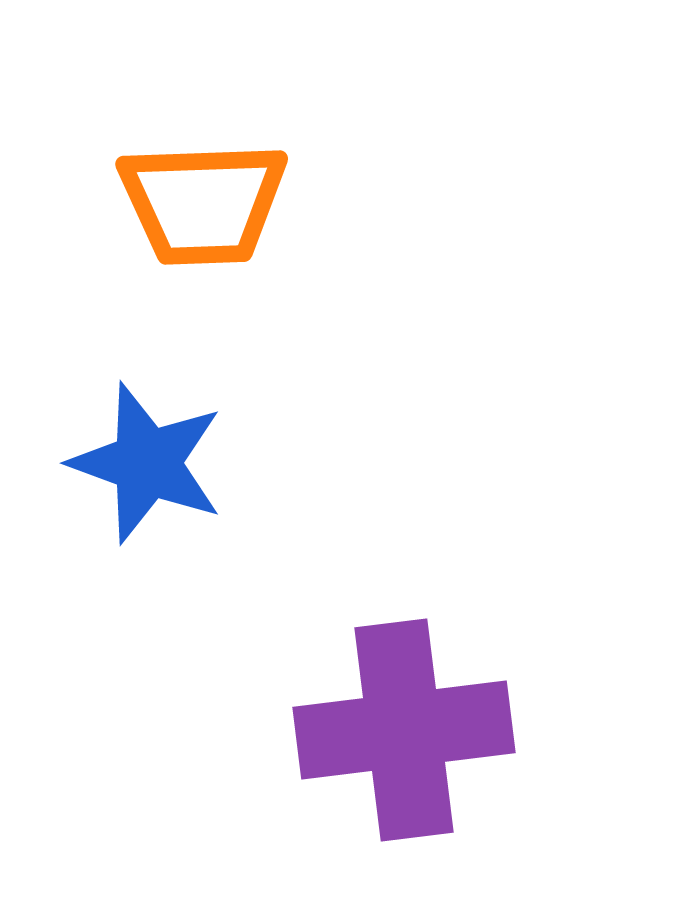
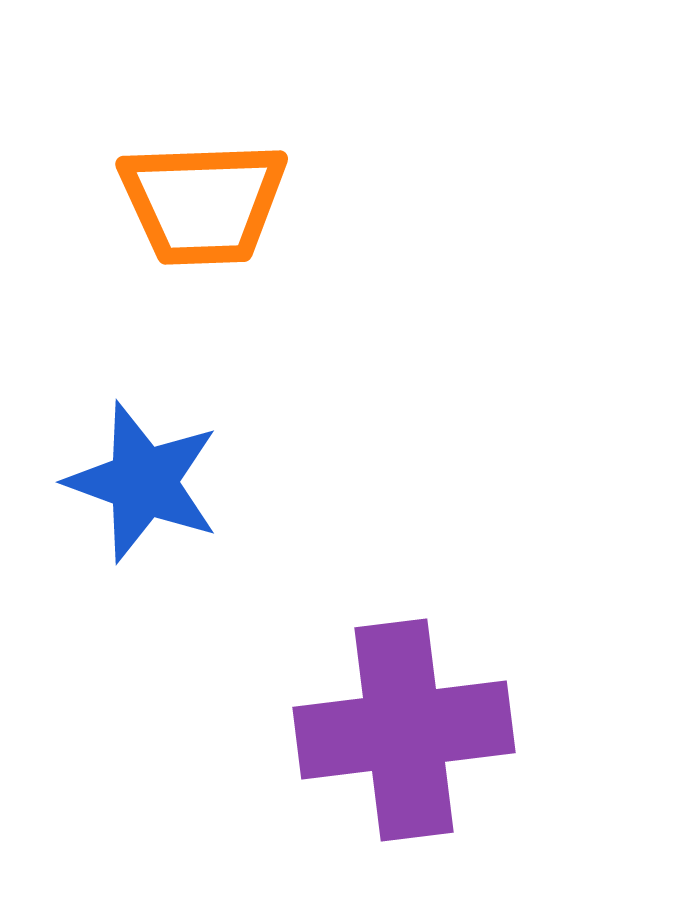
blue star: moved 4 px left, 19 px down
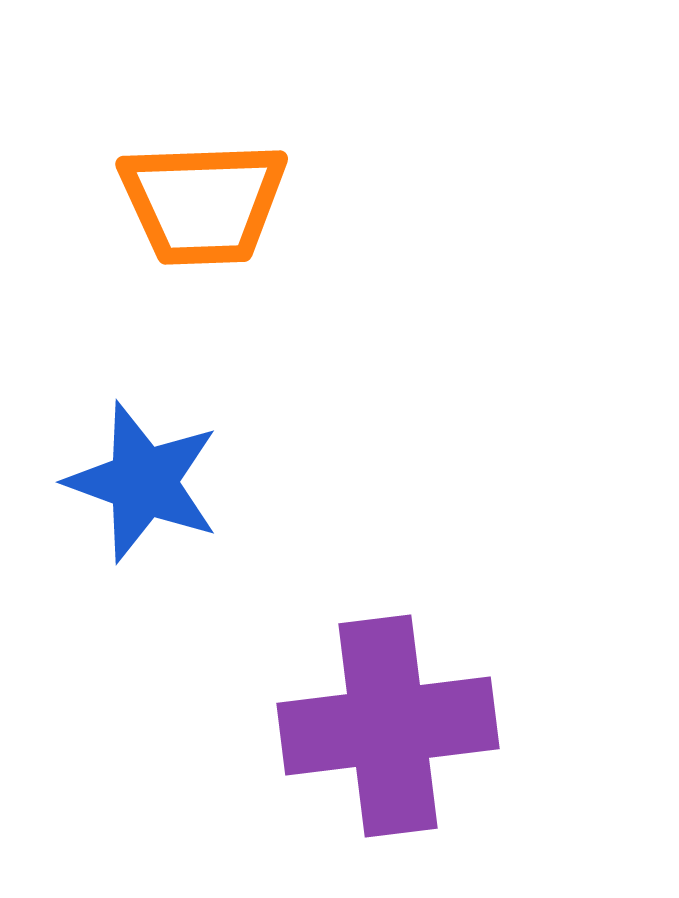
purple cross: moved 16 px left, 4 px up
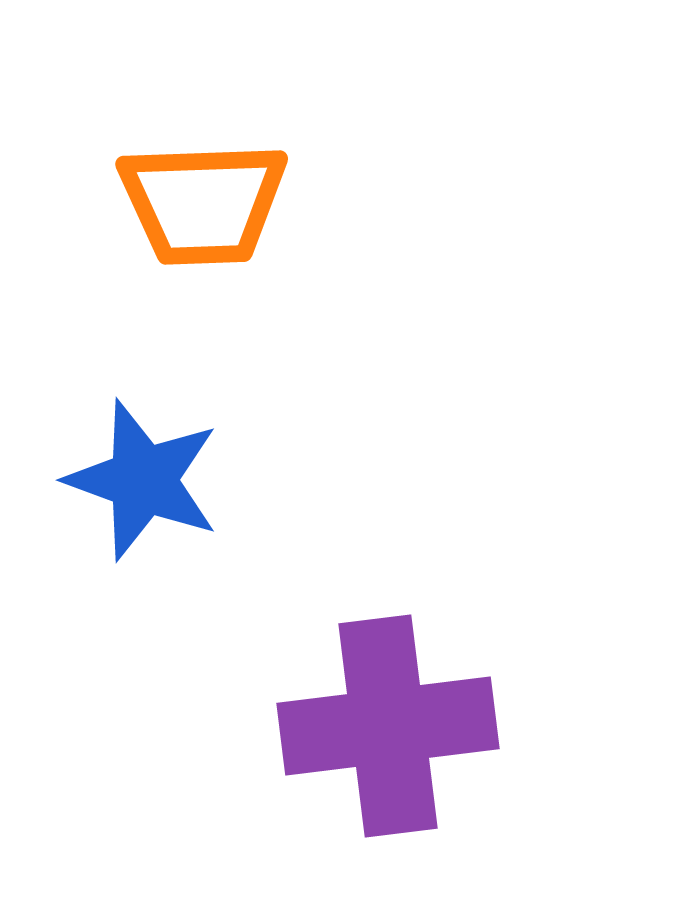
blue star: moved 2 px up
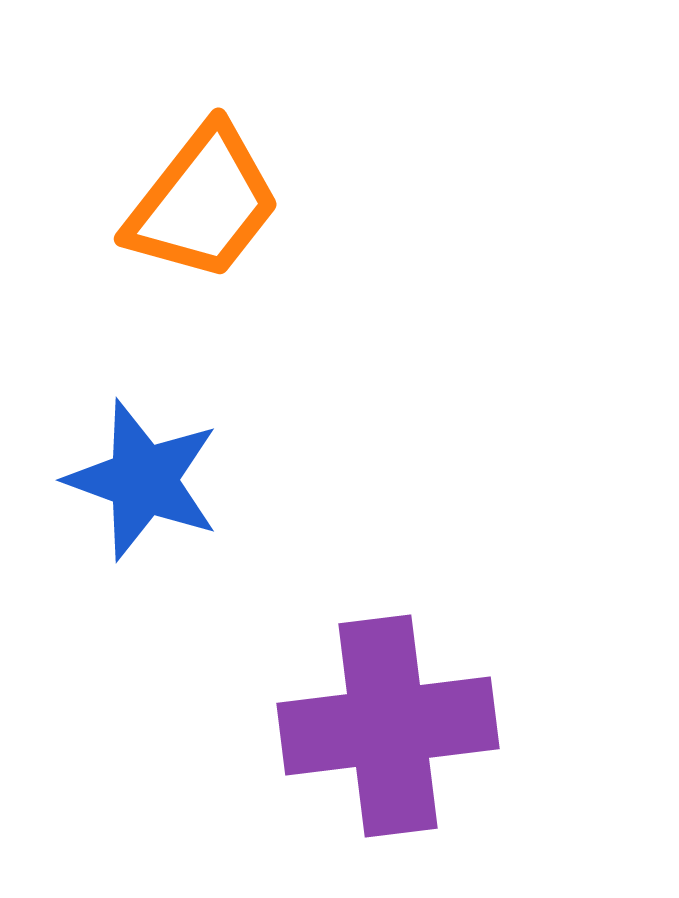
orange trapezoid: rotated 50 degrees counterclockwise
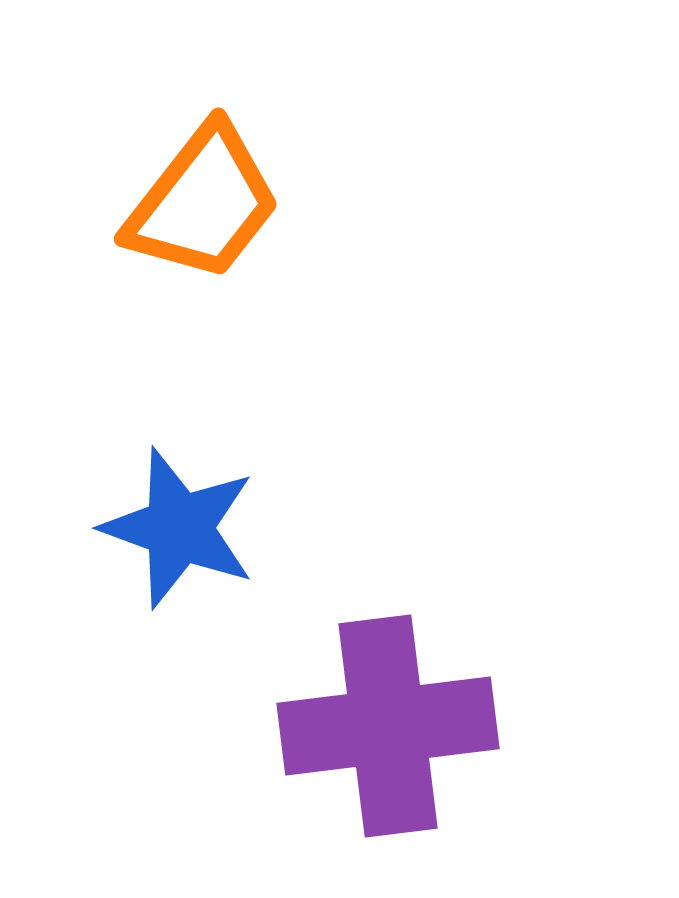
blue star: moved 36 px right, 48 px down
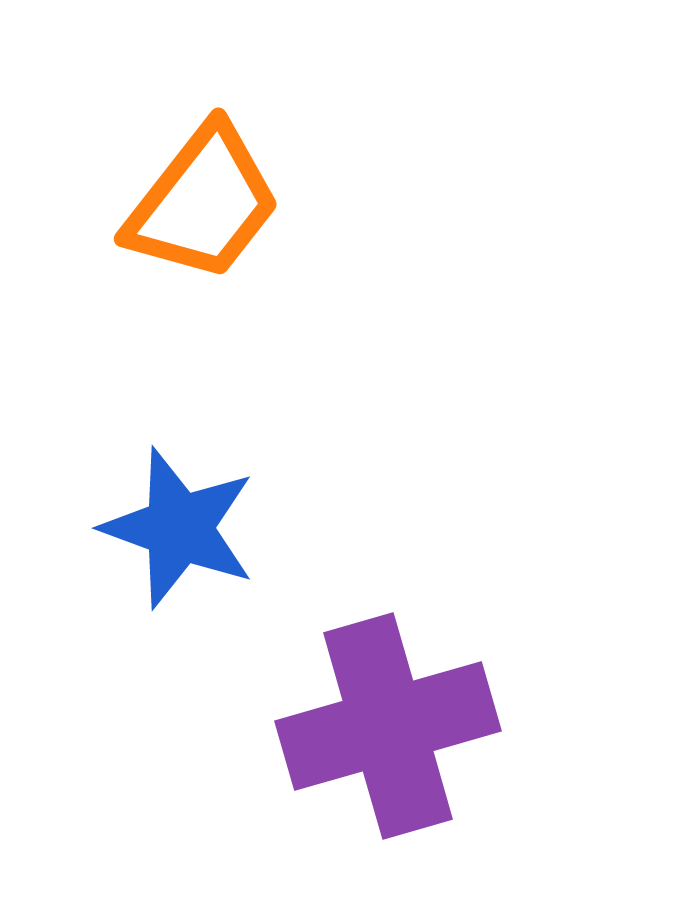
purple cross: rotated 9 degrees counterclockwise
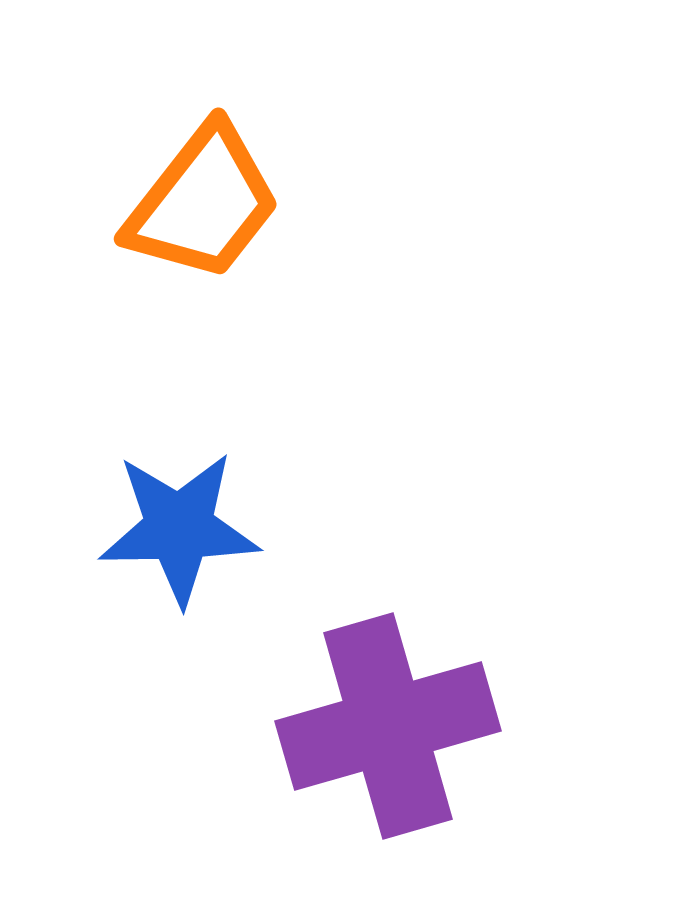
blue star: rotated 21 degrees counterclockwise
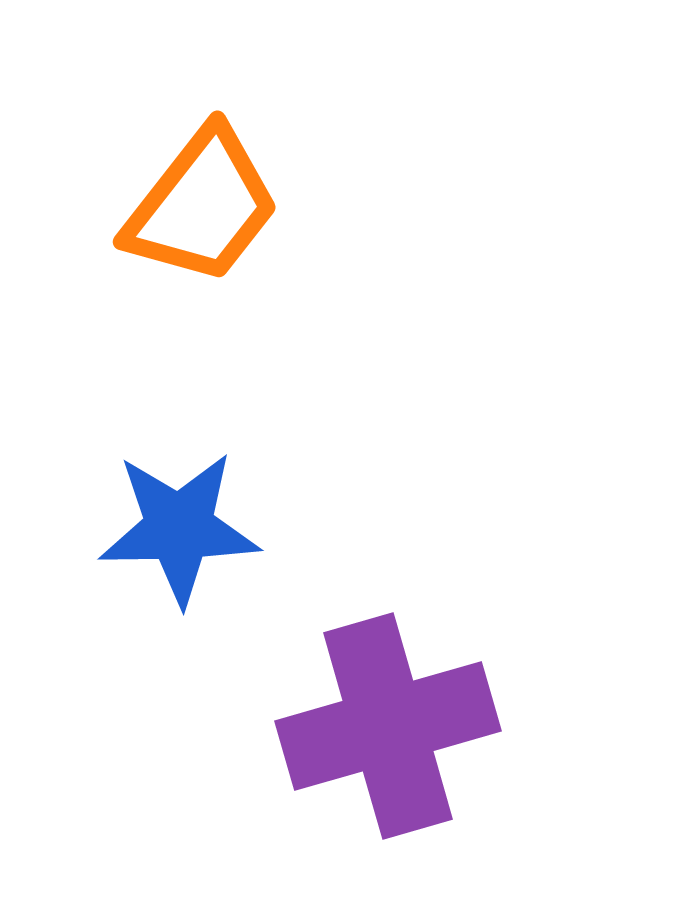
orange trapezoid: moved 1 px left, 3 px down
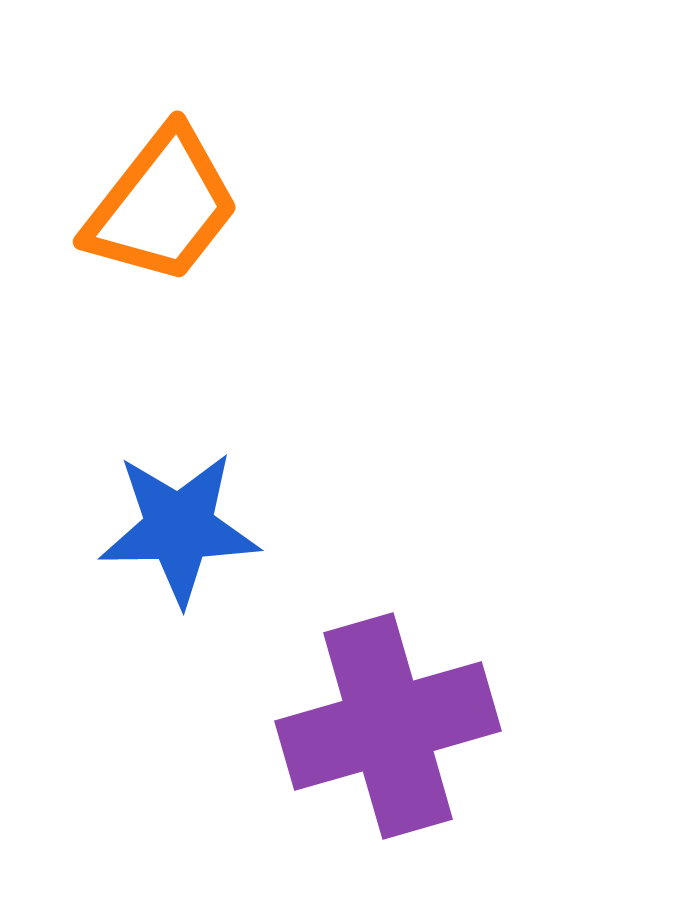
orange trapezoid: moved 40 px left
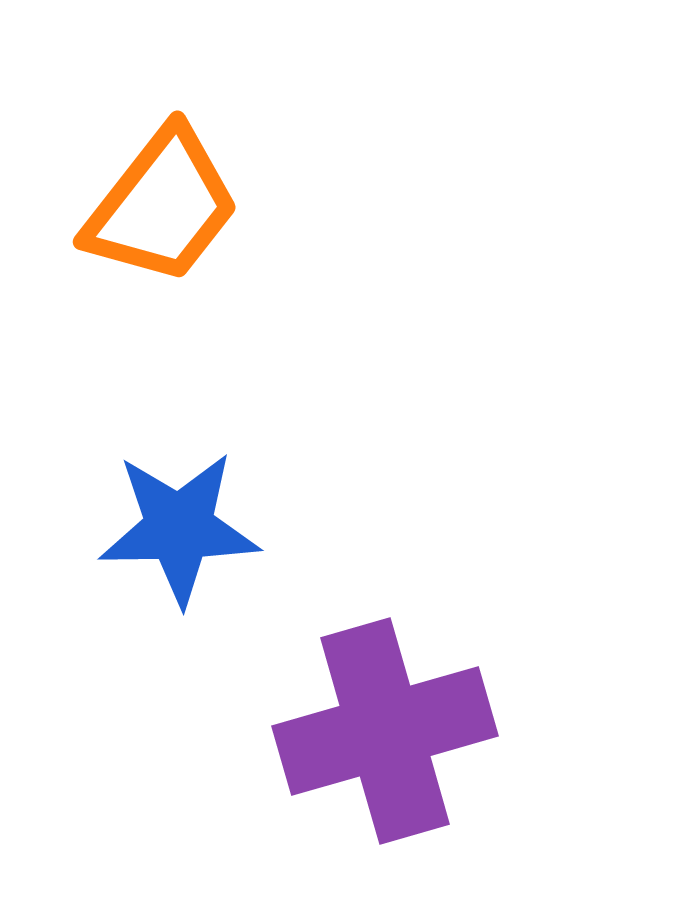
purple cross: moved 3 px left, 5 px down
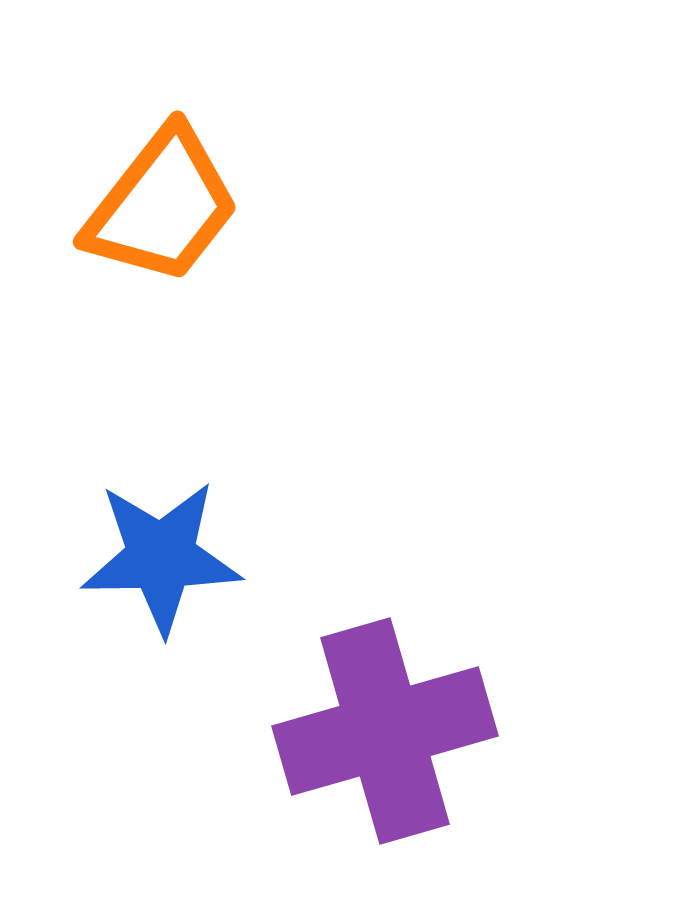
blue star: moved 18 px left, 29 px down
